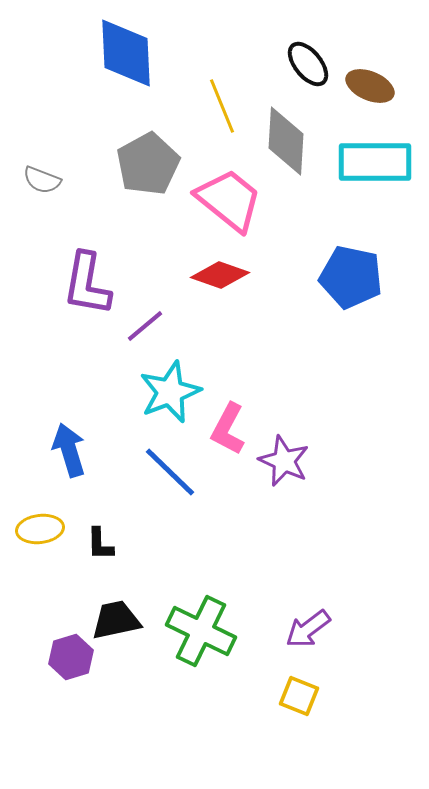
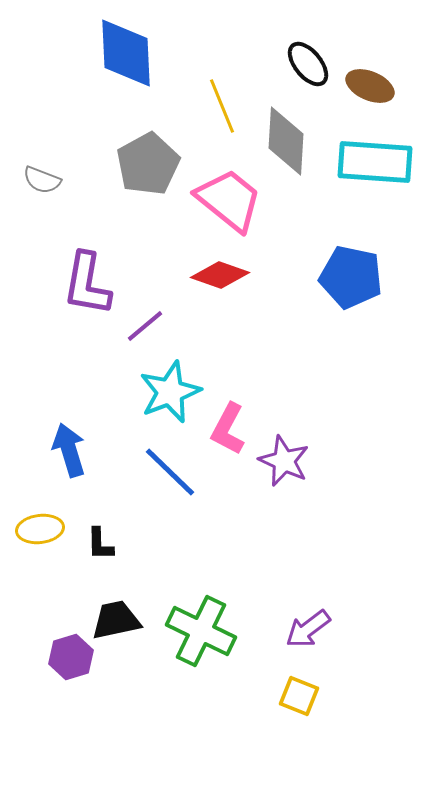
cyan rectangle: rotated 4 degrees clockwise
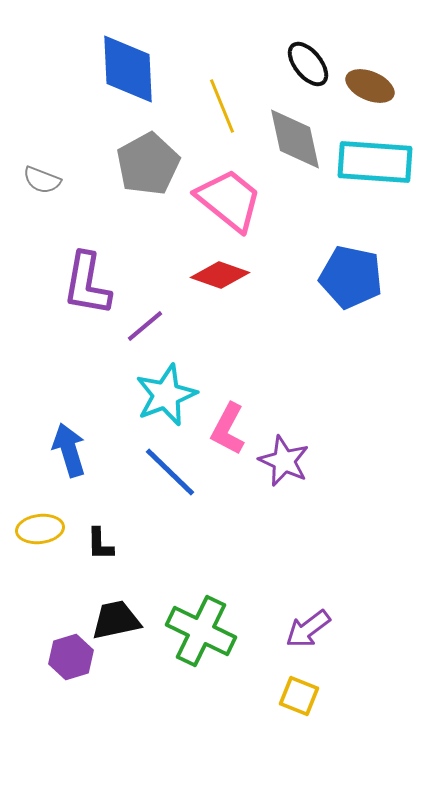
blue diamond: moved 2 px right, 16 px down
gray diamond: moved 9 px right, 2 px up; rotated 16 degrees counterclockwise
cyan star: moved 4 px left, 3 px down
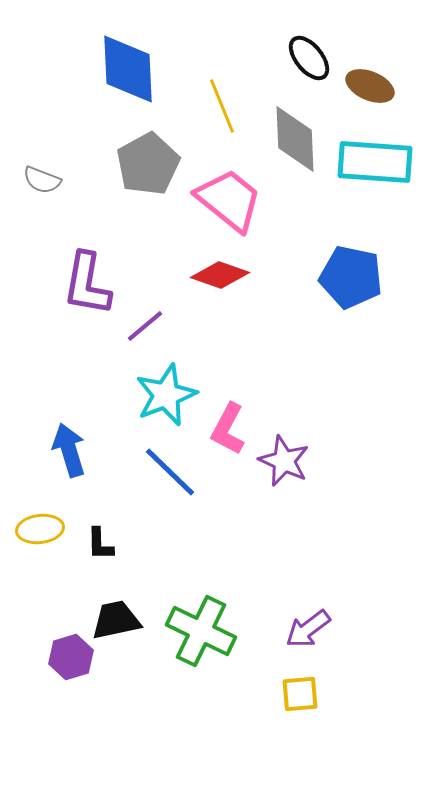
black ellipse: moved 1 px right, 6 px up
gray diamond: rotated 10 degrees clockwise
yellow square: moved 1 px right, 2 px up; rotated 27 degrees counterclockwise
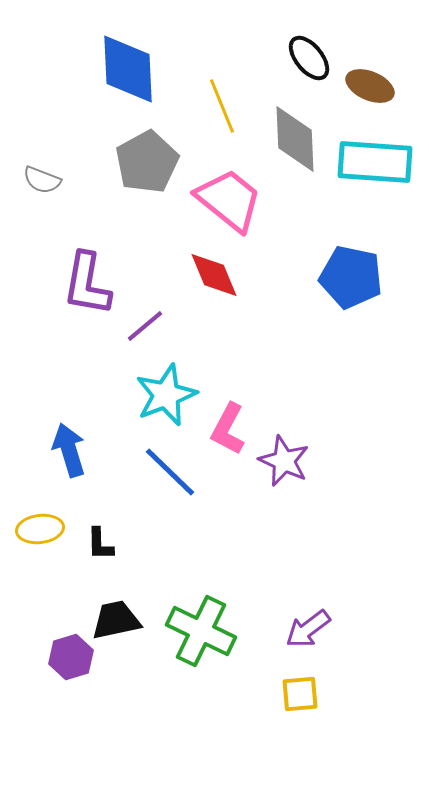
gray pentagon: moved 1 px left, 2 px up
red diamond: moved 6 px left; rotated 48 degrees clockwise
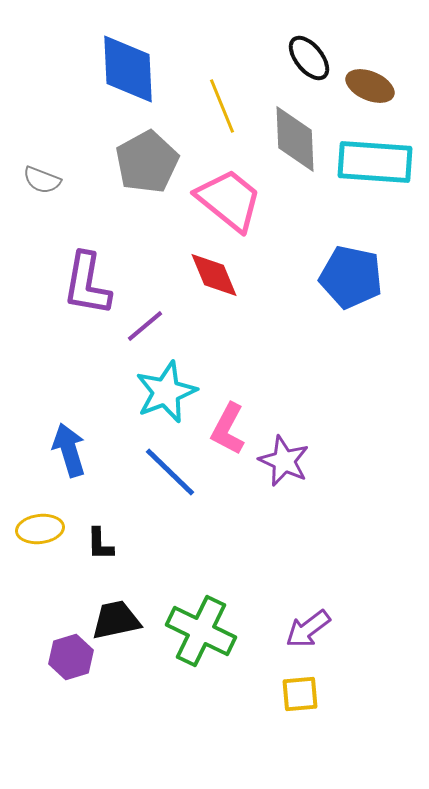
cyan star: moved 3 px up
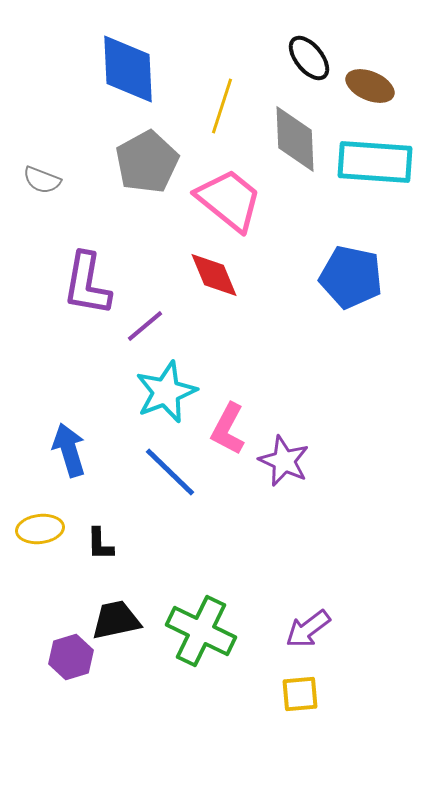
yellow line: rotated 40 degrees clockwise
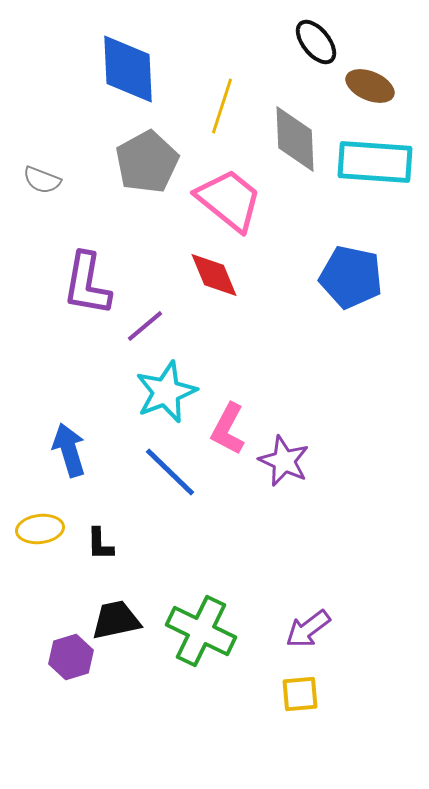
black ellipse: moved 7 px right, 16 px up
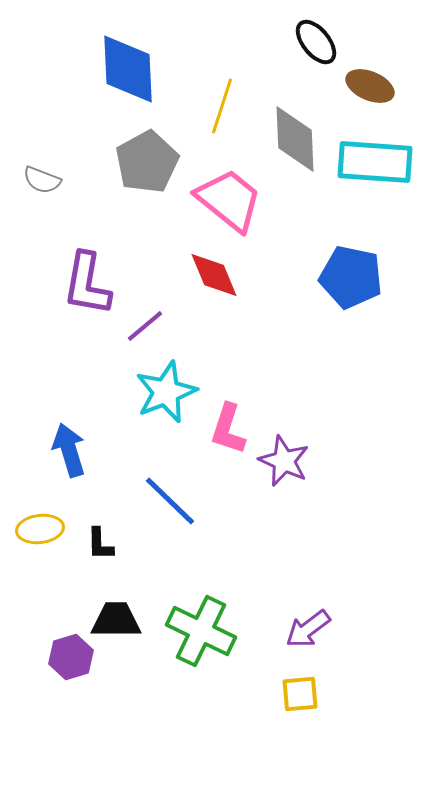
pink L-shape: rotated 10 degrees counterclockwise
blue line: moved 29 px down
black trapezoid: rotated 12 degrees clockwise
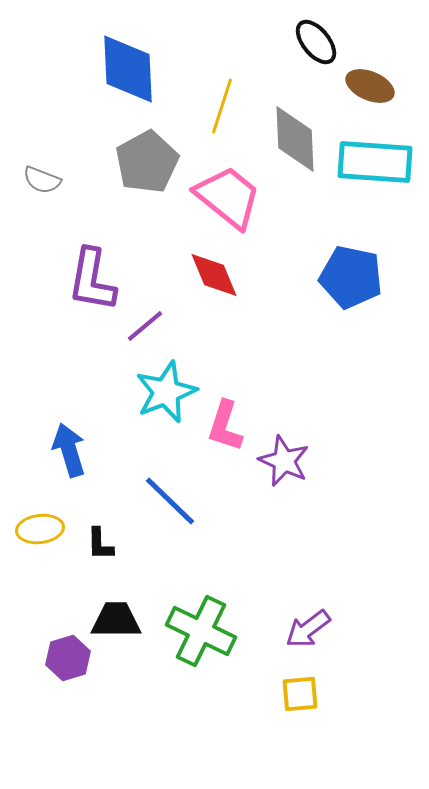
pink trapezoid: moved 1 px left, 3 px up
purple L-shape: moved 5 px right, 4 px up
pink L-shape: moved 3 px left, 3 px up
purple hexagon: moved 3 px left, 1 px down
